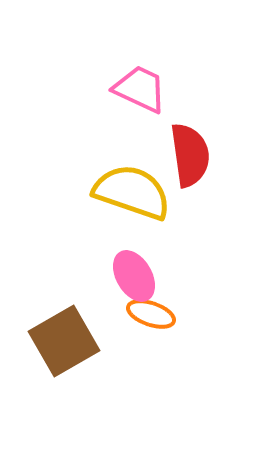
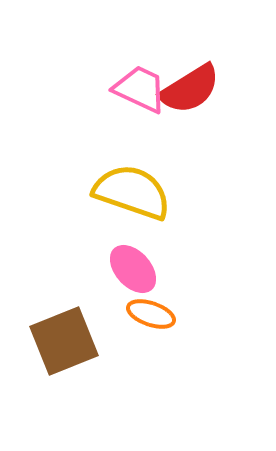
red semicircle: moved 66 px up; rotated 66 degrees clockwise
pink ellipse: moved 1 px left, 7 px up; rotated 12 degrees counterclockwise
brown square: rotated 8 degrees clockwise
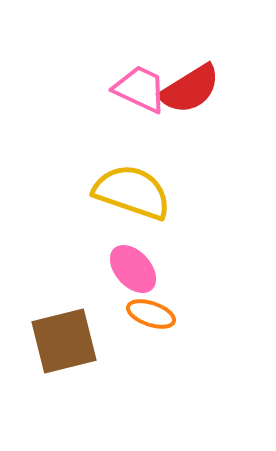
brown square: rotated 8 degrees clockwise
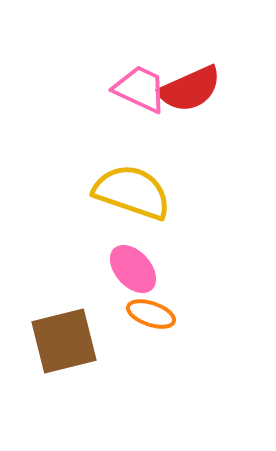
red semicircle: rotated 8 degrees clockwise
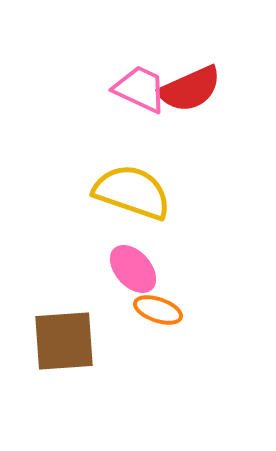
orange ellipse: moved 7 px right, 4 px up
brown square: rotated 10 degrees clockwise
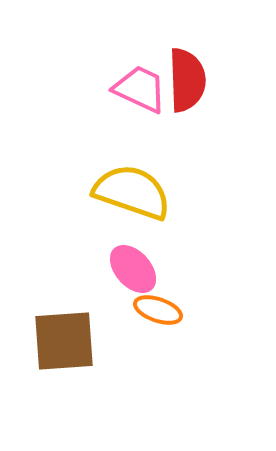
red semicircle: moved 3 px left, 9 px up; rotated 68 degrees counterclockwise
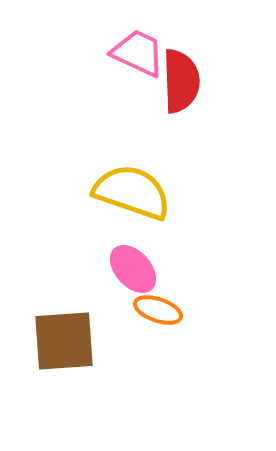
red semicircle: moved 6 px left, 1 px down
pink trapezoid: moved 2 px left, 36 px up
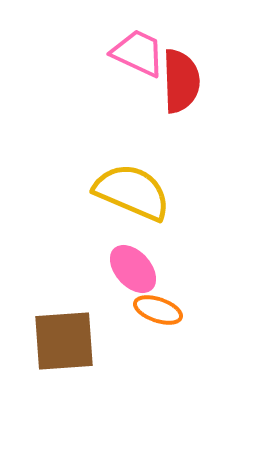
yellow semicircle: rotated 4 degrees clockwise
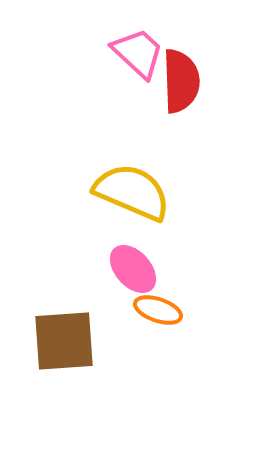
pink trapezoid: rotated 18 degrees clockwise
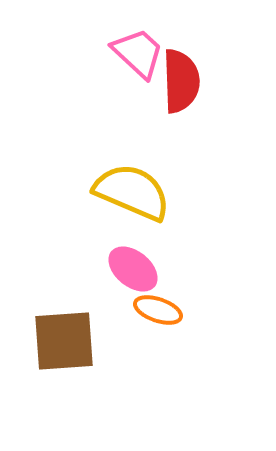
pink ellipse: rotated 9 degrees counterclockwise
